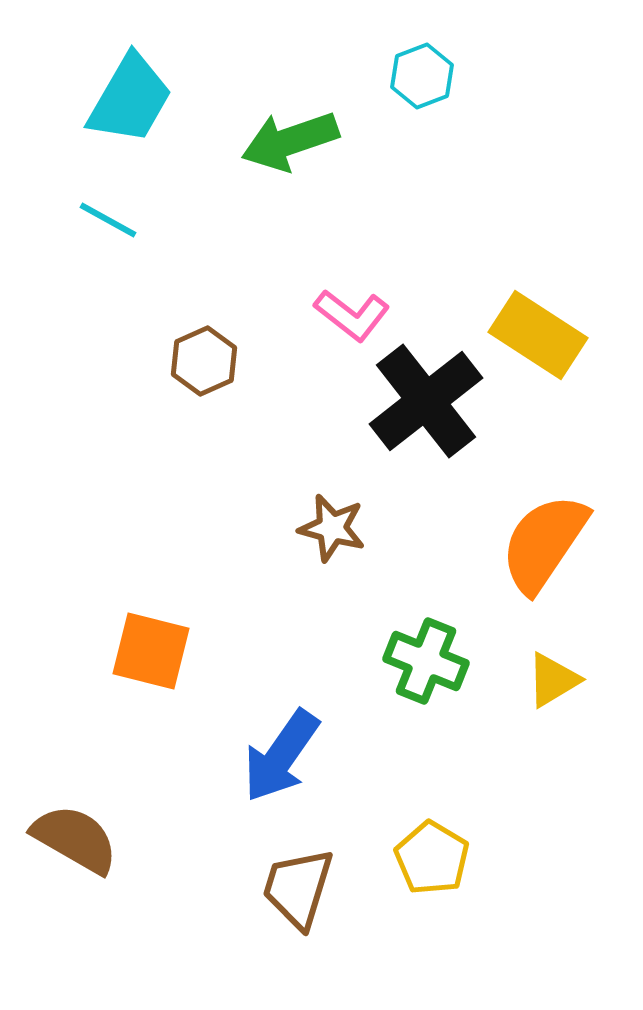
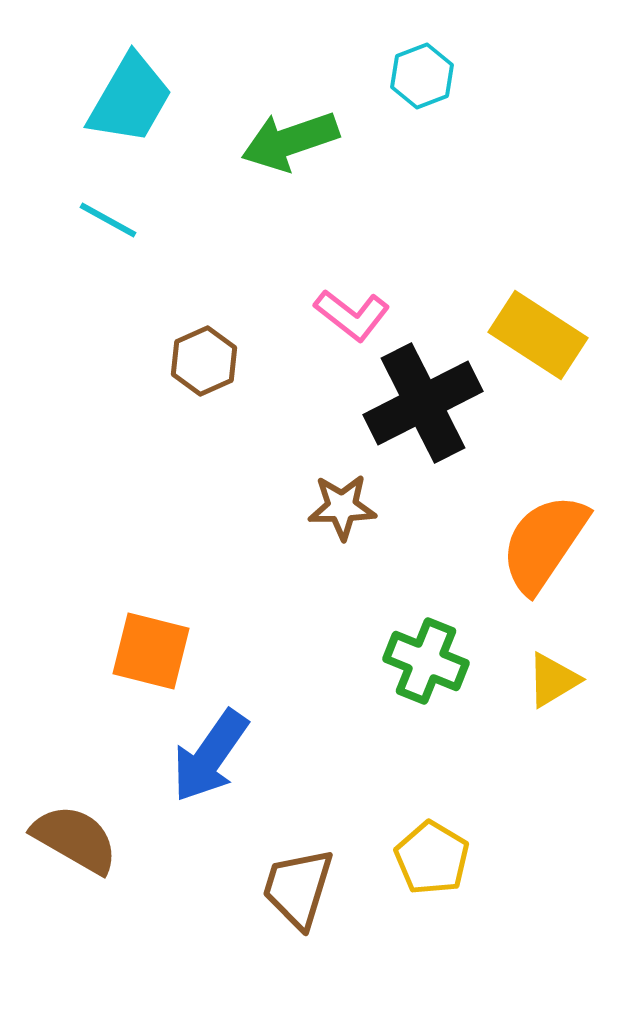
black cross: moved 3 px left, 2 px down; rotated 11 degrees clockwise
brown star: moved 10 px right, 21 px up; rotated 16 degrees counterclockwise
blue arrow: moved 71 px left
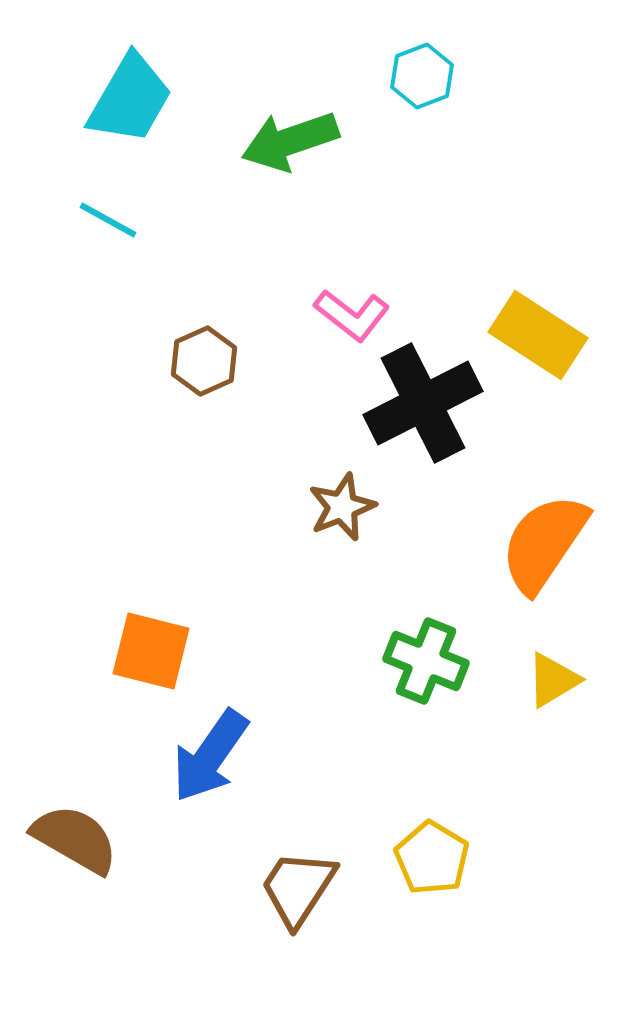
brown star: rotated 20 degrees counterclockwise
brown trapezoid: rotated 16 degrees clockwise
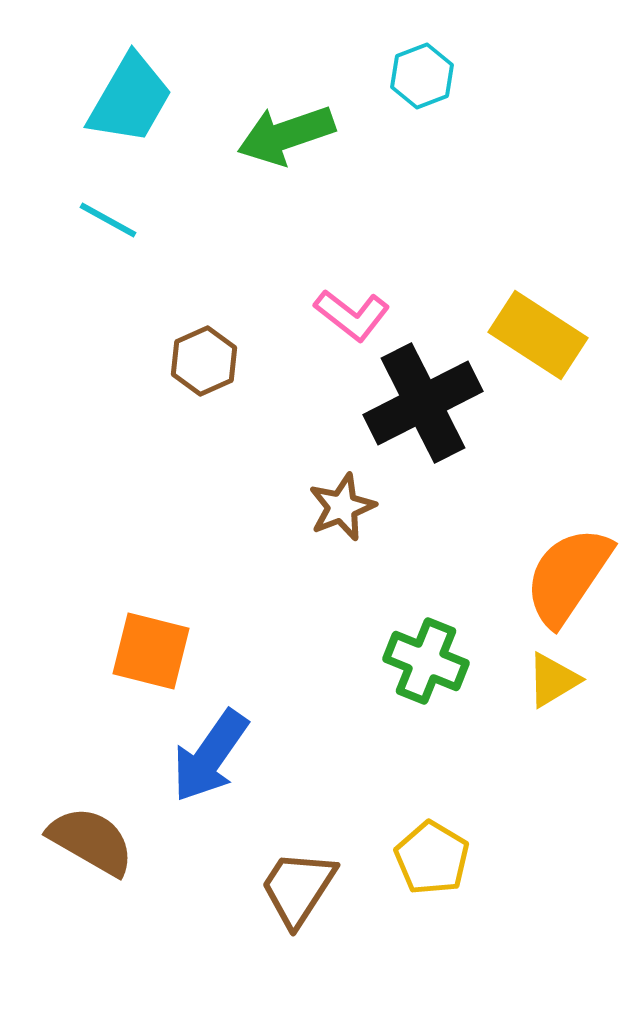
green arrow: moved 4 px left, 6 px up
orange semicircle: moved 24 px right, 33 px down
brown semicircle: moved 16 px right, 2 px down
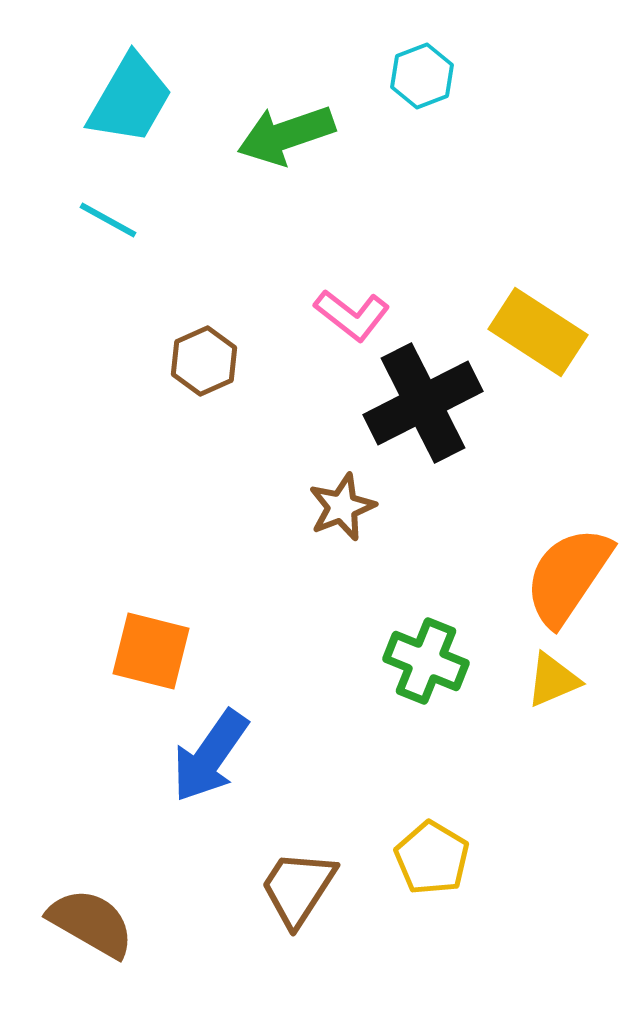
yellow rectangle: moved 3 px up
yellow triangle: rotated 8 degrees clockwise
brown semicircle: moved 82 px down
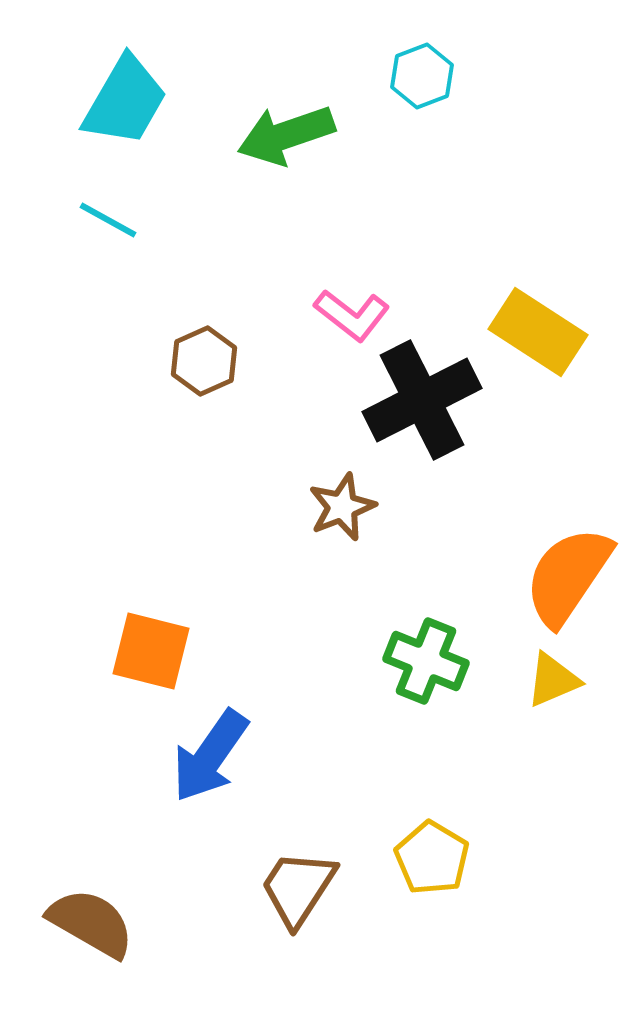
cyan trapezoid: moved 5 px left, 2 px down
black cross: moved 1 px left, 3 px up
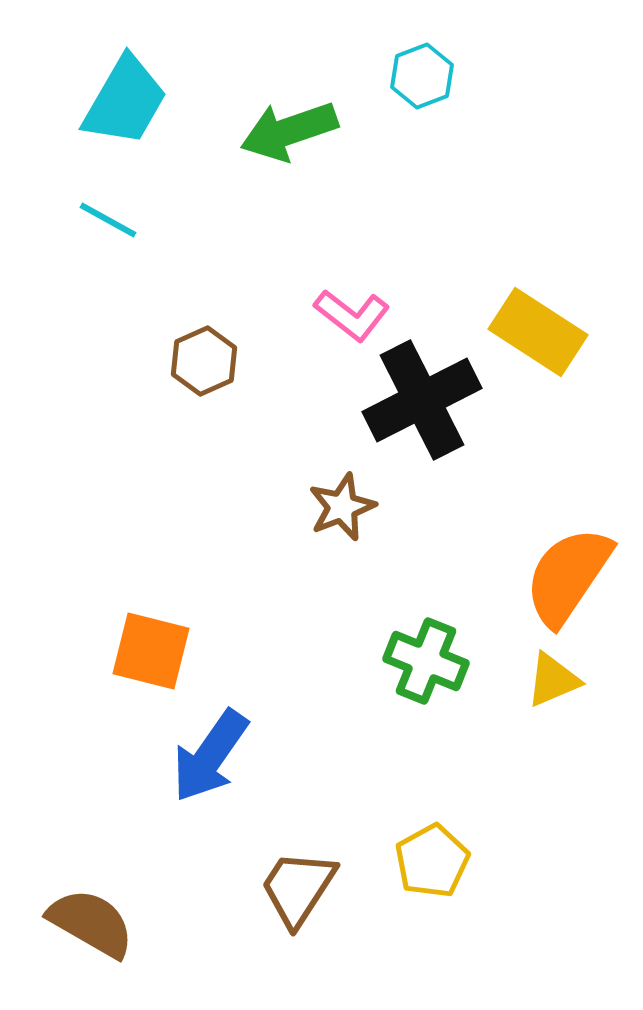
green arrow: moved 3 px right, 4 px up
yellow pentagon: moved 3 px down; rotated 12 degrees clockwise
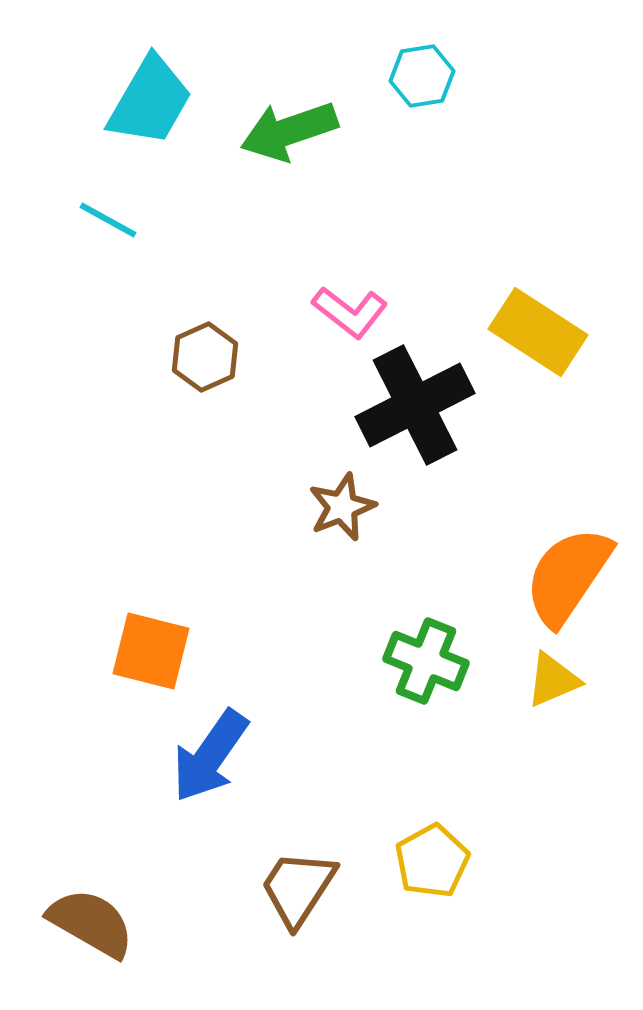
cyan hexagon: rotated 12 degrees clockwise
cyan trapezoid: moved 25 px right
pink L-shape: moved 2 px left, 3 px up
brown hexagon: moved 1 px right, 4 px up
black cross: moved 7 px left, 5 px down
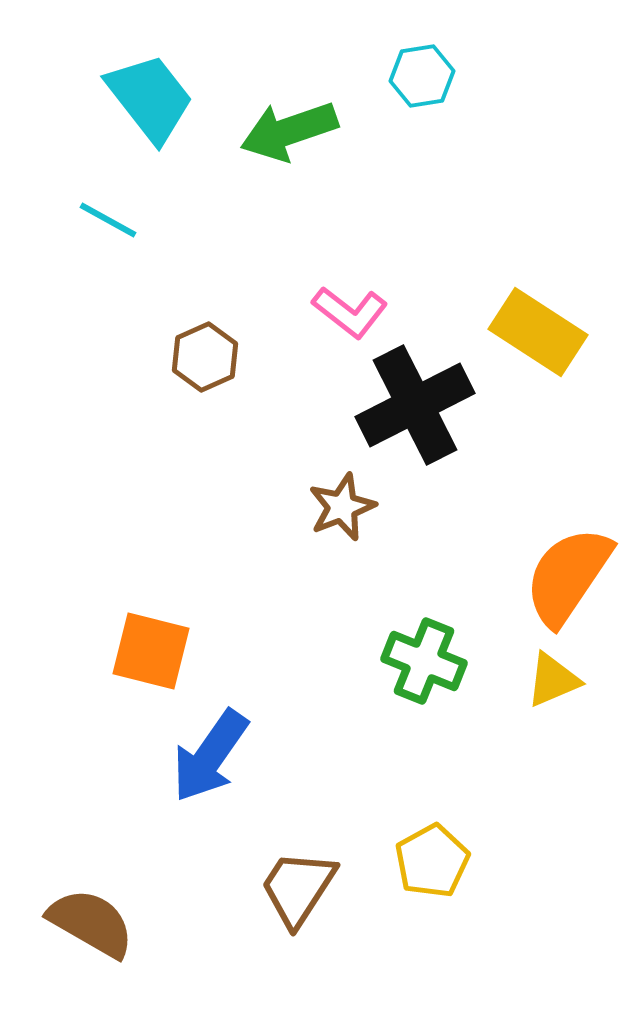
cyan trapezoid: moved 3 px up; rotated 68 degrees counterclockwise
green cross: moved 2 px left
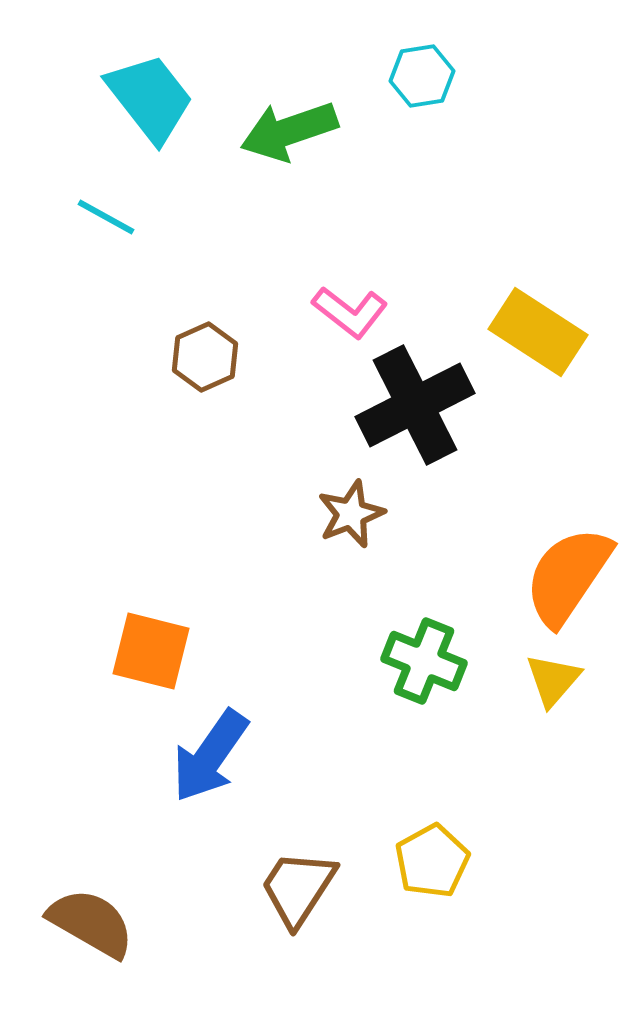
cyan line: moved 2 px left, 3 px up
brown star: moved 9 px right, 7 px down
yellow triangle: rotated 26 degrees counterclockwise
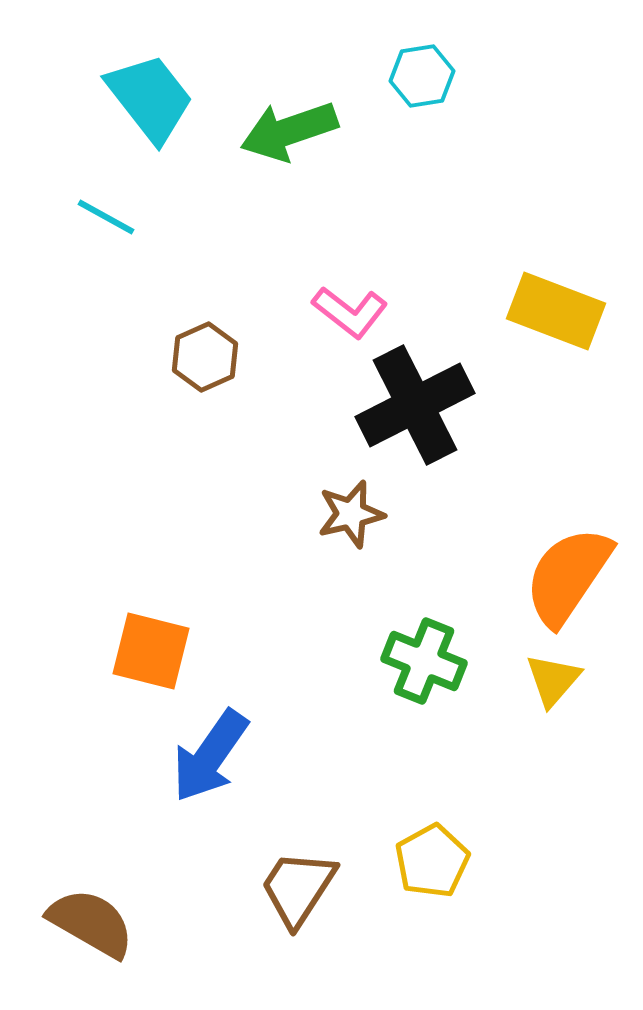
yellow rectangle: moved 18 px right, 21 px up; rotated 12 degrees counterclockwise
brown star: rotated 8 degrees clockwise
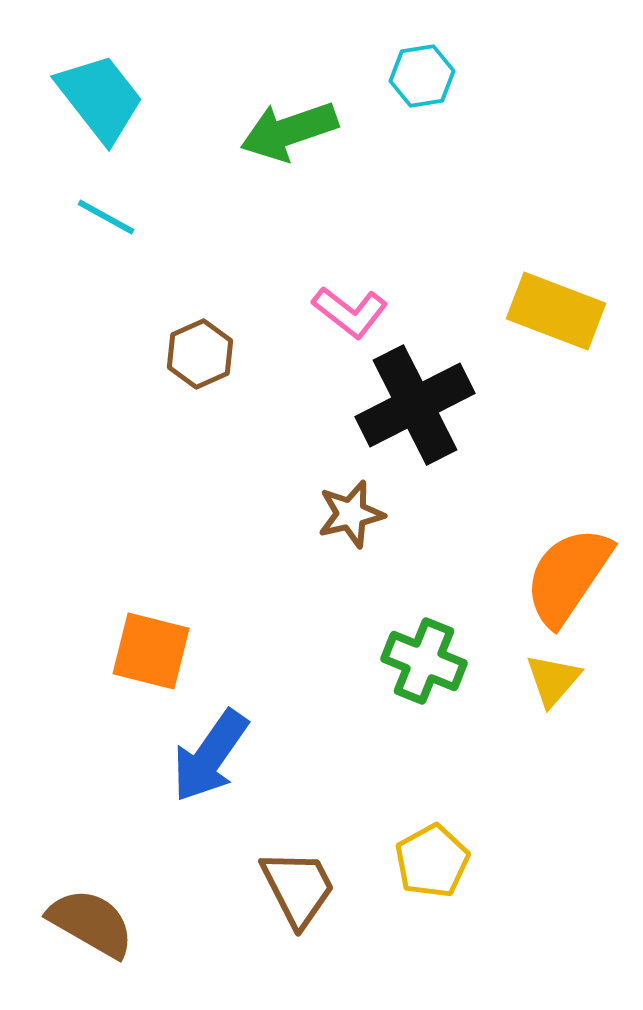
cyan trapezoid: moved 50 px left
brown hexagon: moved 5 px left, 3 px up
brown trapezoid: rotated 120 degrees clockwise
